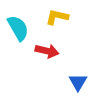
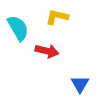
blue triangle: moved 2 px right, 2 px down
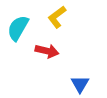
yellow L-shape: rotated 50 degrees counterclockwise
cyan semicircle: rotated 120 degrees counterclockwise
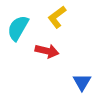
blue triangle: moved 2 px right, 2 px up
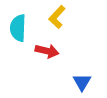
yellow L-shape: rotated 10 degrees counterclockwise
cyan semicircle: rotated 28 degrees counterclockwise
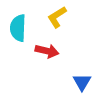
yellow L-shape: rotated 15 degrees clockwise
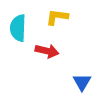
yellow L-shape: rotated 40 degrees clockwise
